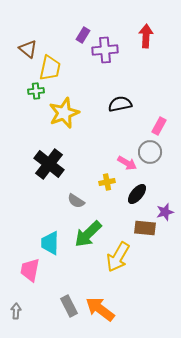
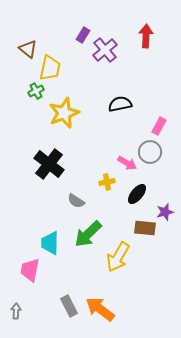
purple cross: rotated 35 degrees counterclockwise
green cross: rotated 21 degrees counterclockwise
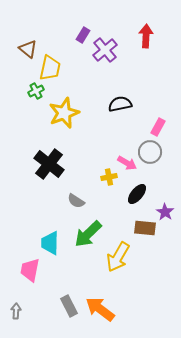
pink rectangle: moved 1 px left, 1 px down
yellow cross: moved 2 px right, 5 px up
purple star: rotated 24 degrees counterclockwise
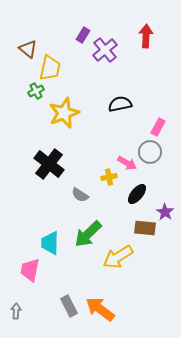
gray semicircle: moved 4 px right, 6 px up
yellow arrow: rotated 28 degrees clockwise
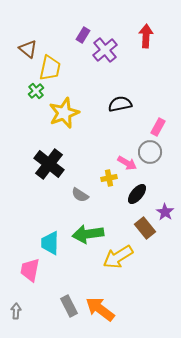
green cross: rotated 14 degrees counterclockwise
yellow cross: moved 1 px down
brown rectangle: rotated 45 degrees clockwise
green arrow: rotated 36 degrees clockwise
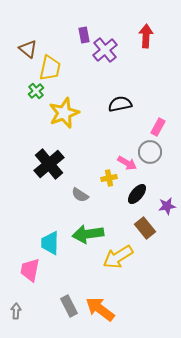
purple rectangle: moved 1 px right; rotated 42 degrees counterclockwise
black cross: rotated 12 degrees clockwise
purple star: moved 2 px right, 6 px up; rotated 30 degrees clockwise
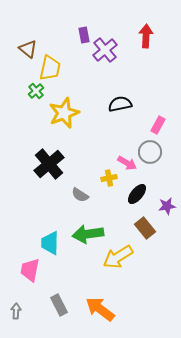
pink rectangle: moved 2 px up
gray rectangle: moved 10 px left, 1 px up
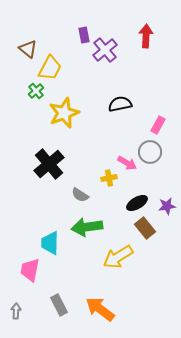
yellow trapezoid: rotated 16 degrees clockwise
black ellipse: moved 9 px down; rotated 20 degrees clockwise
green arrow: moved 1 px left, 7 px up
